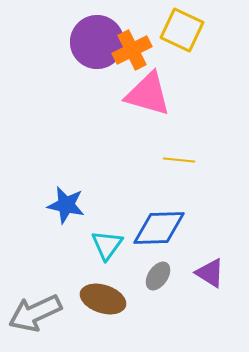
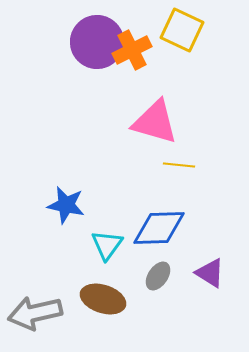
pink triangle: moved 7 px right, 28 px down
yellow line: moved 5 px down
gray arrow: rotated 12 degrees clockwise
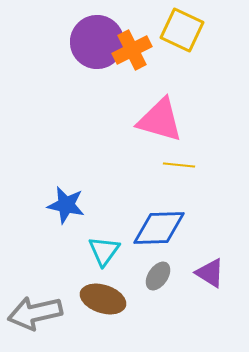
pink triangle: moved 5 px right, 2 px up
cyan triangle: moved 3 px left, 6 px down
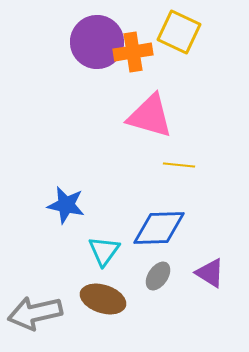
yellow square: moved 3 px left, 2 px down
orange cross: moved 1 px right, 2 px down; rotated 18 degrees clockwise
pink triangle: moved 10 px left, 4 px up
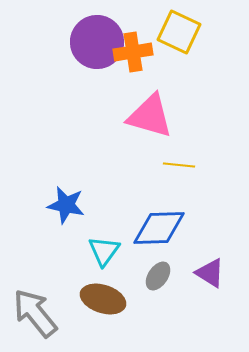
gray arrow: rotated 64 degrees clockwise
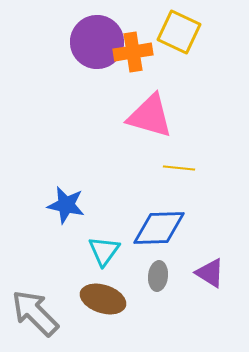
yellow line: moved 3 px down
gray ellipse: rotated 28 degrees counterclockwise
gray arrow: rotated 6 degrees counterclockwise
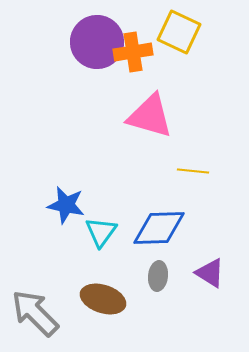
yellow line: moved 14 px right, 3 px down
cyan triangle: moved 3 px left, 19 px up
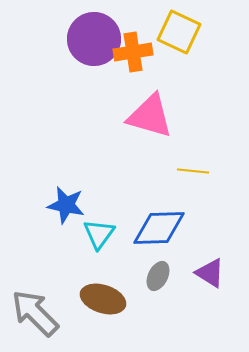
purple circle: moved 3 px left, 3 px up
cyan triangle: moved 2 px left, 2 px down
gray ellipse: rotated 20 degrees clockwise
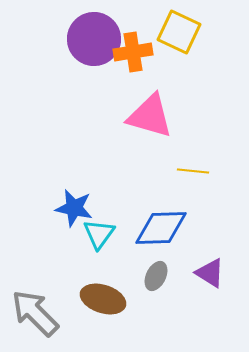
blue star: moved 8 px right, 3 px down
blue diamond: moved 2 px right
gray ellipse: moved 2 px left
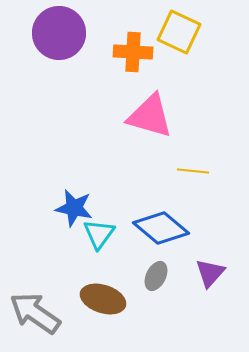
purple circle: moved 35 px left, 6 px up
orange cross: rotated 12 degrees clockwise
blue diamond: rotated 42 degrees clockwise
purple triangle: rotated 40 degrees clockwise
gray arrow: rotated 10 degrees counterclockwise
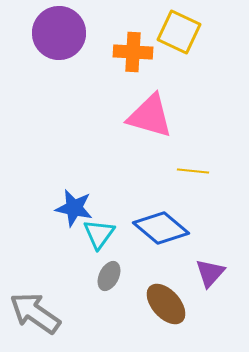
gray ellipse: moved 47 px left
brown ellipse: moved 63 px right, 5 px down; rotated 30 degrees clockwise
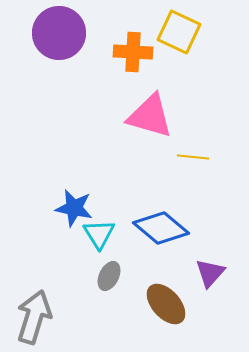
yellow line: moved 14 px up
cyan triangle: rotated 8 degrees counterclockwise
gray arrow: moved 1 px left, 4 px down; rotated 72 degrees clockwise
